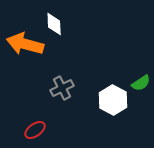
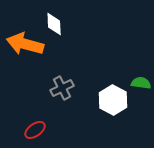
green semicircle: rotated 138 degrees counterclockwise
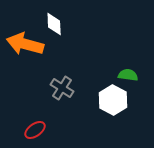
green semicircle: moved 13 px left, 8 px up
gray cross: rotated 30 degrees counterclockwise
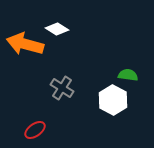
white diamond: moved 3 px right, 5 px down; rotated 55 degrees counterclockwise
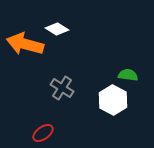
red ellipse: moved 8 px right, 3 px down
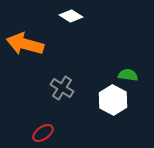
white diamond: moved 14 px right, 13 px up
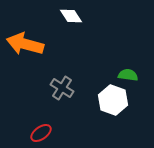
white diamond: rotated 25 degrees clockwise
white hexagon: rotated 8 degrees counterclockwise
red ellipse: moved 2 px left
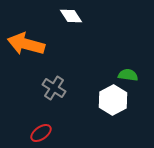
orange arrow: moved 1 px right
gray cross: moved 8 px left
white hexagon: rotated 12 degrees clockwise
